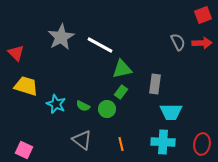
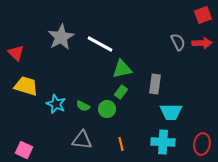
white line: moved 1 px up
gray triangle: rotated 30 degrees counterclockwise
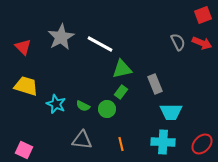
red arrow: rotated 24 degrees clockwise
red triangle: moved 7 px right, 6 px up
gray rectangle: rotated 30 degrees counterclockwise
red ellipse: rotated 35 degrees clockwise
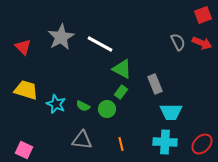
green triangle: rotated 40 degrees clockwise
yellow trapezoid: moved 4 px down
cyan cross: moved 2 px right
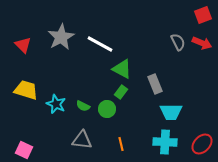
red triangle: moved 2 px up
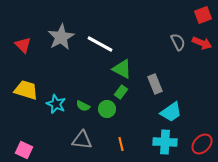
cyan trapezoid: rotated 35 degrees counterclockwise
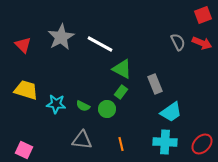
cyan star: rotated 18 degrees counterclockwise
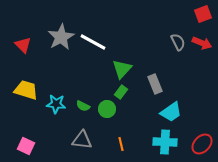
red square: moved 1 px up
white line: moved 7 px left, 2 px up
green triangle: rotated 45 degrees clockwise
pink square: moved 2 px right, 4 px up
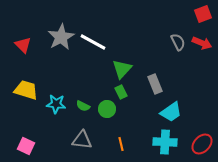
green rectangle: rotated 64 degrees counterclockwise
